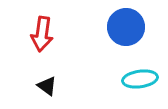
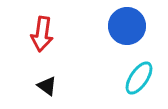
blue circle: moved 1 px right, 1 px up
cyan ellipse: moved 1 px left, 1 px up; rotated 48 degrees counterclockwise
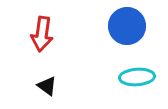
cyan ellipse: moved 2 px left, 1 px up; rotated 52 degrees clockwise
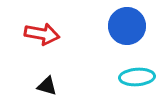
red arrow: rotated 88 degrees counterclockwise
black triangle: rotated 20 degrees counterclockwise
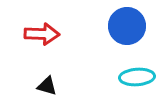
red arrow: rotated 8 degrees counterclockwise
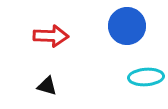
red arrow: moved 9 px right, 2 px down
cyan ellipse: moved 9 px right
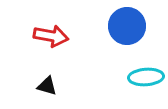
red arrow: rotated 8 degrees clockwise
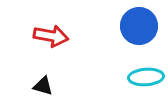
blue circle: moved 12 px right
black triangle: moved 4 px left
